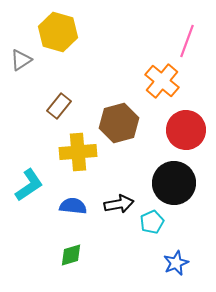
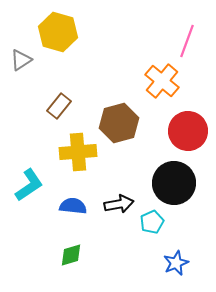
red circle: moved 2 px right, 1 px down
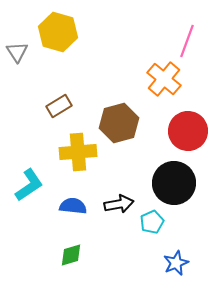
gray triangle: moved 4 px left, 8 px up; rotated 30 degrees counterclockwise
orange cross: moved 2 px right, 2 px up
brown rectangle: rotated 20 degrees clockwise
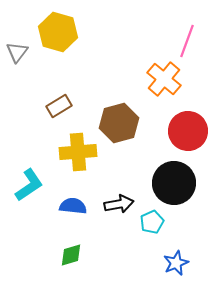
gray triangle: rotated 10 degrees clockwise
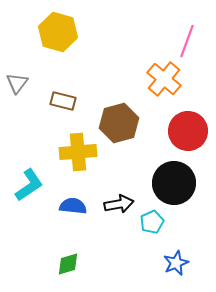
gray triangle: moved 31 px down
brown rectangle: moved 4 px right, 5 px up; rotated 45 degrees clockwise
green diamond: moved 3 px left, 9 px down
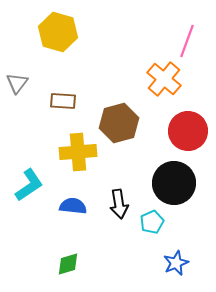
brown rectangle: rotated 10 degrees counterclockwise
black arrow: rotated 92 degrees clockwise
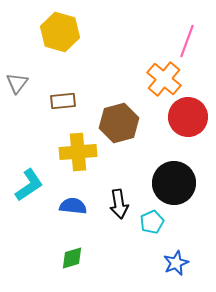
yellow hexagon: moved 2 px right
brown rectangle: rotated 10 degrees counterclockwise
red circle: moved 14 px up
green diamond: moved 4 px right, 6 px up
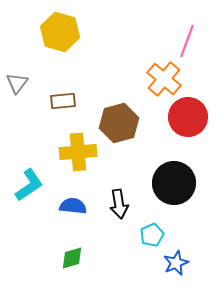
cyan pentagon: moved 13 px down
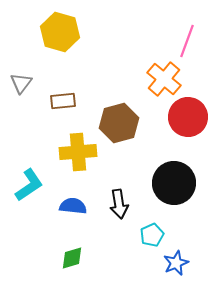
gray triangle: moved 4 px right
